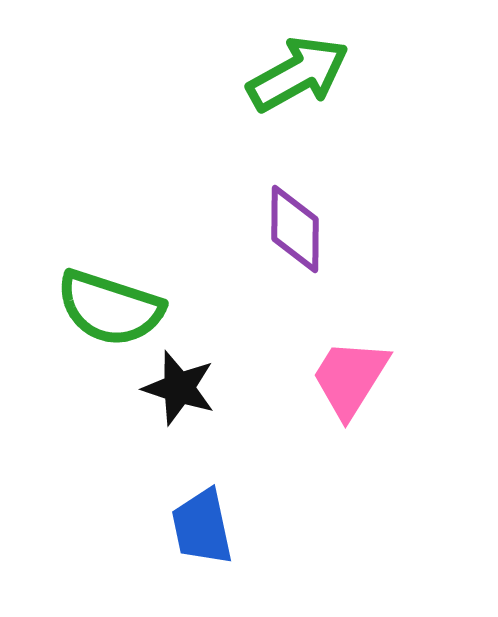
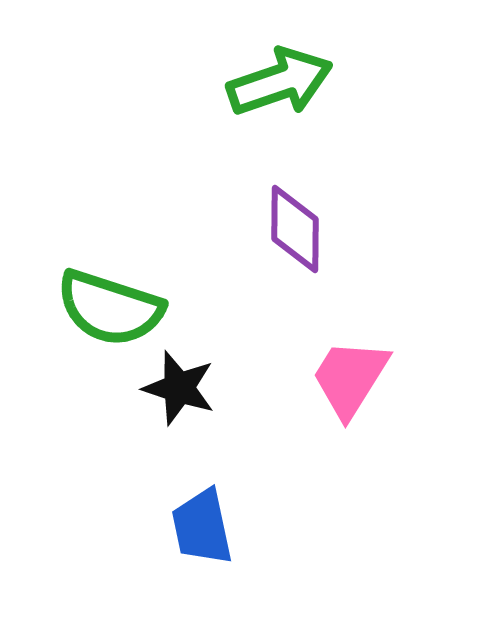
green arrow: moved 18 px left, 8 px down; rotated 10 degrees clockwise
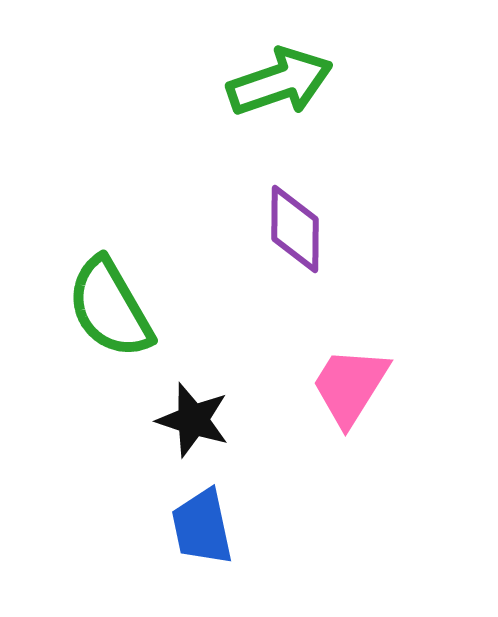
green semicircle: rotated 42 degrees clockwise
pink trapezoid: moved 8 px down
black star: moved 14 px right, 32 px down
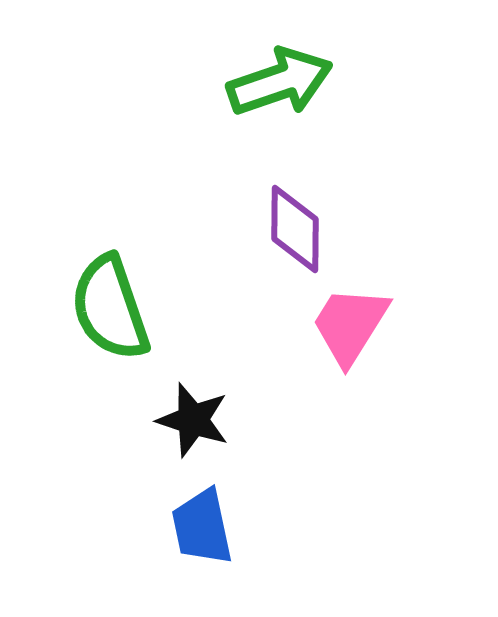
green semicircle: rotated 11 degrees clockwise
pink trapezoid: moved 61 px up
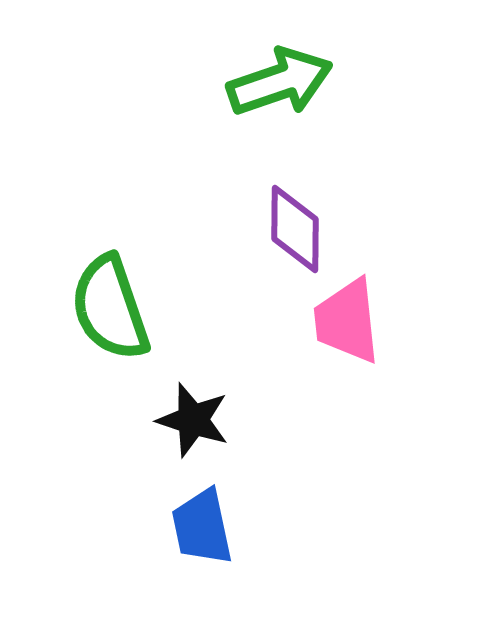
pink trapezoid: moved 3 px left, 4 px up; rotated 38 degrees counterclockwise
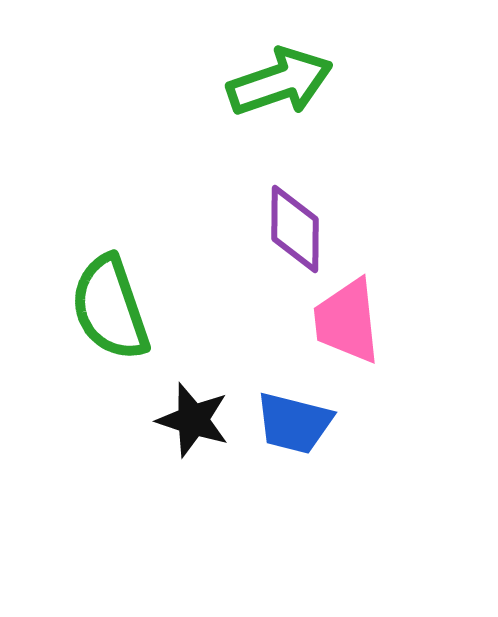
blue trapezoid: moved 92 px right, 104 px up; rotated 64 degrees counterclockwise
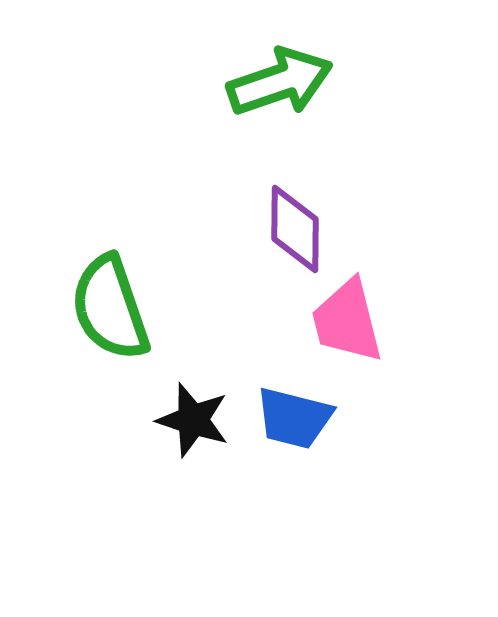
pink trapezoid: rotated 8 degrees counterclockwise
blue trapezoid: moved 5 px up
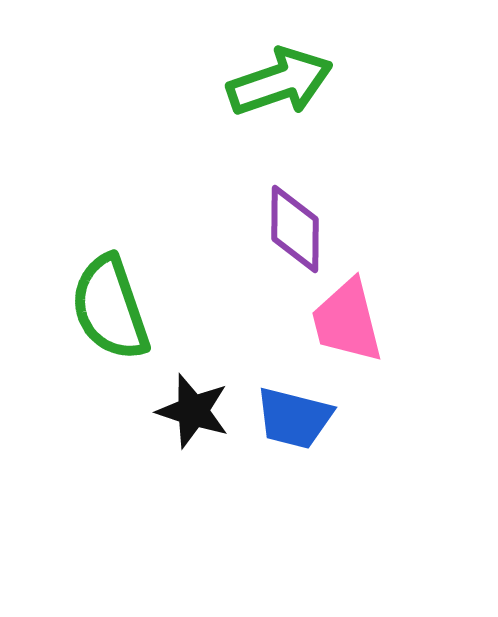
black star: moved 9 px up
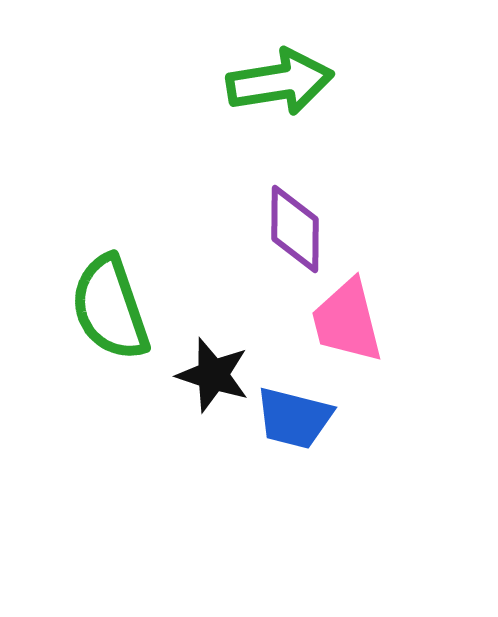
green arrow: rotated 10 degrees clockwise
black star: moved 20 px right, 36 px up
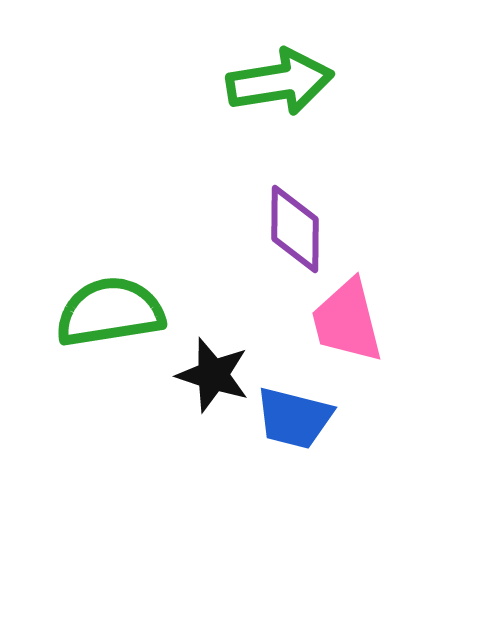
green semicircle: moved 4 px down; rotated 100 degrees clockwise
